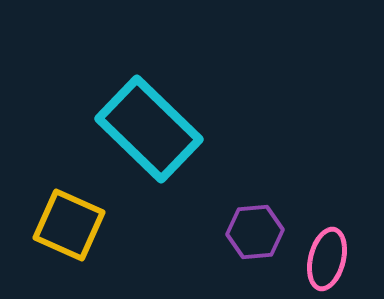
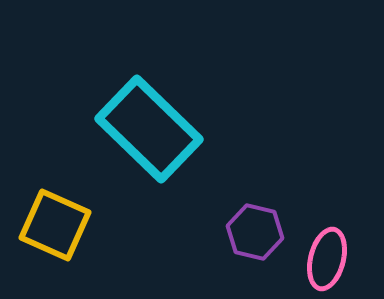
yellow square: moved 14 px left
purple hexagon: rotated 18 degrees clockwise
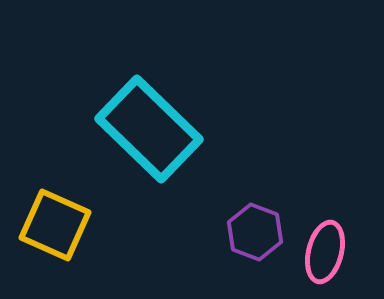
purple hexagon: rotated 8 degrees clockwise
pink ellipse: moved 2 px left, 7 px up
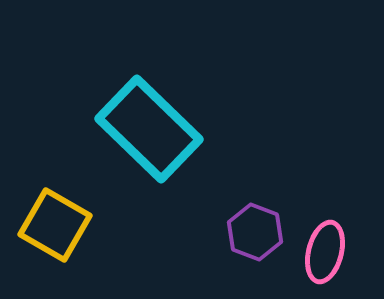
yellow square: rotated 6 degrees clockwise
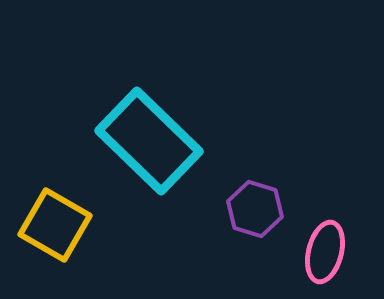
cyan rectangle: moved 12 px down
purple hexagon: moved 23 px up; rotated 4 degrees counterclockwise
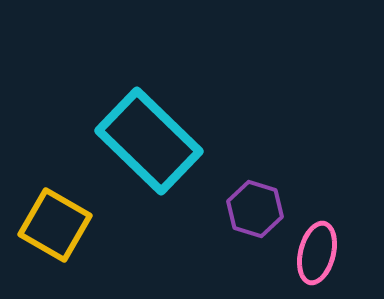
pink ellipse: moved 8 px left, 1 px down
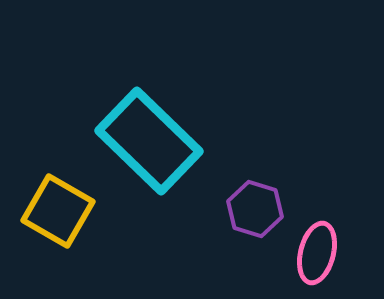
yellow square: moved 3 px right, 14 px up
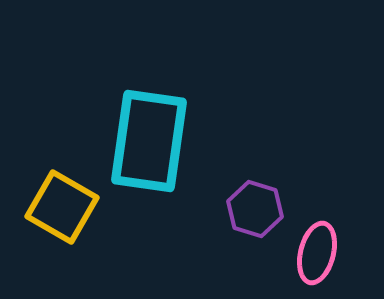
cyan rectangle: rotated 54 degrees clockwise
yellow square: moved 4 px right, 4 px up
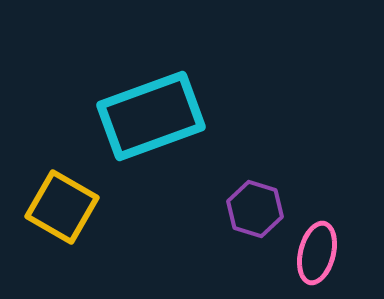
cyan rectangle: moved 2 px right, 25 px up; rotated 62 degrees clockwise
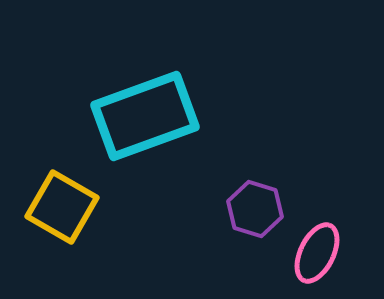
cyan rectangle: moved 6 px left
pink ellipse: rotated 12 degrees clockwise
